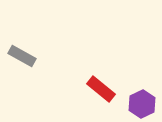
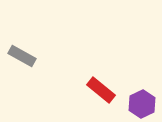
red rectangle: moved 1 px down
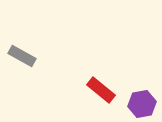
purple hexagon: rotated 16 degrees clockwise
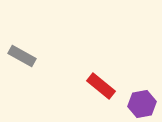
red rectangle: moved 4 px up
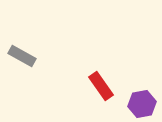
red rectangle: rotated 16 degrees clockwise
